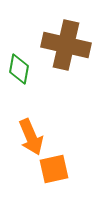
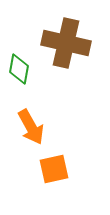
brown cross: moved 2 px up
orange arrow: moved 10 px up; rotated 6 degrees counterclockwise
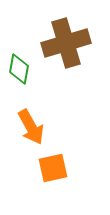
brown cross: rotated 30 degrees counterclockwise
orange square: moved 1 px left, 1 px up
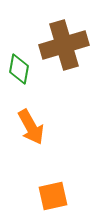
brown cross: moved 2 px left, 2 px down
orange square: moved 28 px down
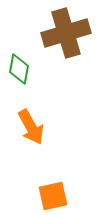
brown cross: moved 2 px right, 12 px up
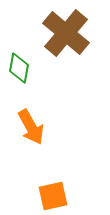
brown cross: rotated 33 degrees counterclockwise
green diamond: moved 1 px up
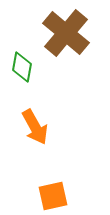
green diamond: moved 3 px right, 1 px up
orange arrow: moved 4 px right
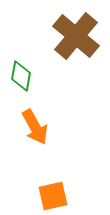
brown cross: moved 10 px right, 3 px down
green diamond: moved 1 px left, 9 px down
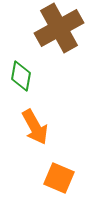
brown cross: moved 17 px left, 8 px up; rotated 21 degrees clockwise
orange square: moved 6 px right, 18 px up; rotated 36 degrees clockwise
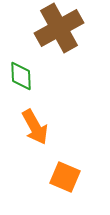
green diamond: rotated 12 degrees counterclockwise
orange square: moved 6 px right, 1 px up
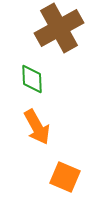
green diamond: moved 11 px right, 3 px down
orange arrow: moved 2 px right
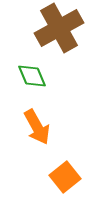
green diamond: moved 3 px up; rotated 20 degrees counterclockwise
orange square: rotated 28 degrees clockwise
